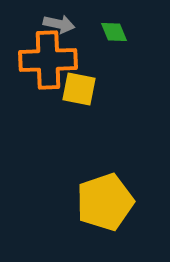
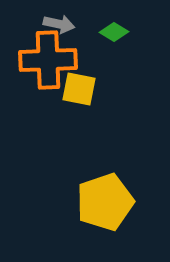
green diamond: rotated 36 degrees counterclockwise
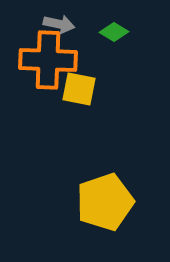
orange cross: rotated 4 degrees clockwise
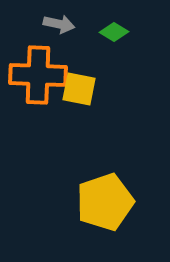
orange cross: moved 10 px left, 15 px down
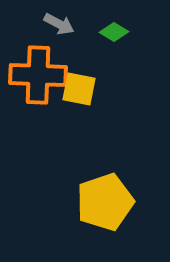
gray arrow: rotated 16 degrees clockwise
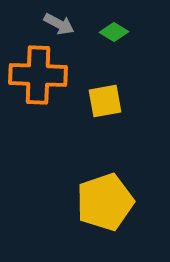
yellow square: moved 26 px right, 12 px down; rotated 21 degrees counterclockwise
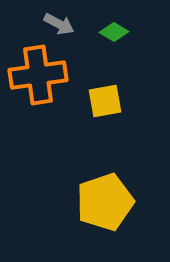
orange cross: rotated 10 degrees counterclockwise
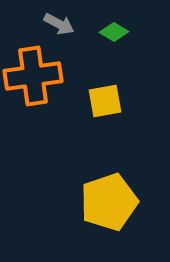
orange cross: moved 5 px left, 1 px down
yellow pentagon: moved 4 px right
